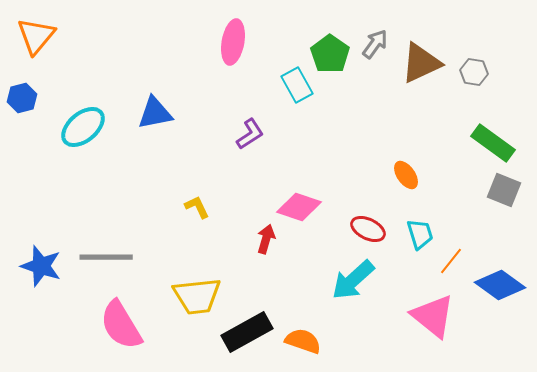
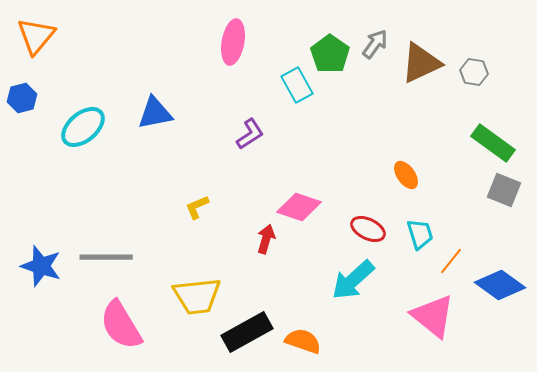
yellow L-shape: rotated 88 degrees counterclockwise
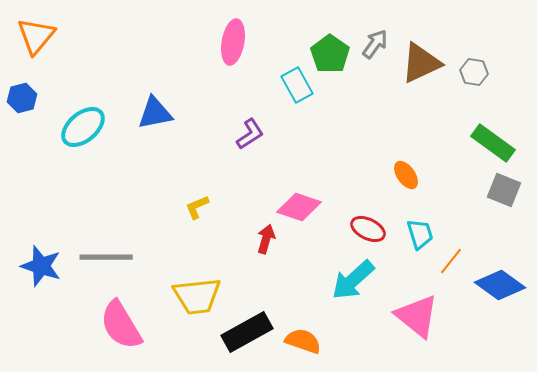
pink triangle: moved 16 px left
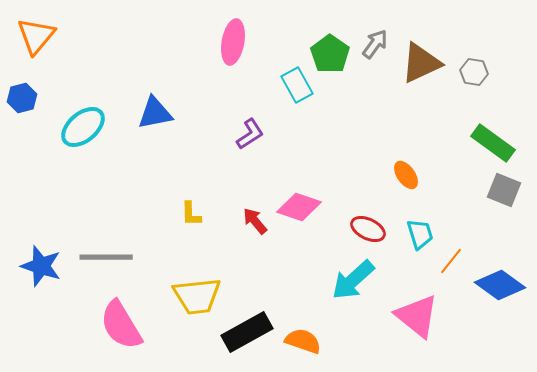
yellow L-shape: moved 6 px left, 7 px down; rotated 68 degrees counterclockwise
red arrow: moved 11 px left, 18 px up; rotated 56 degrees counterclockwise
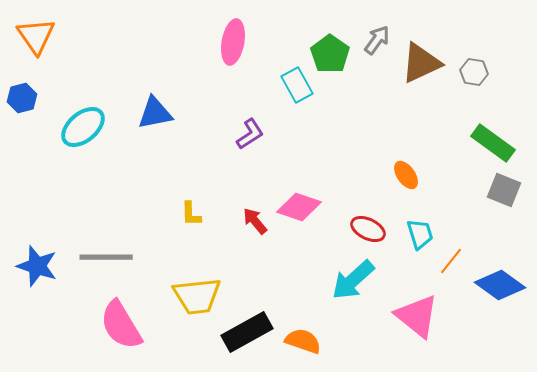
orange triangle: rotated 15 degrees counterclockwise
gray arrow: moved 2 px right, 4 px up
blue star: moved 4 px left
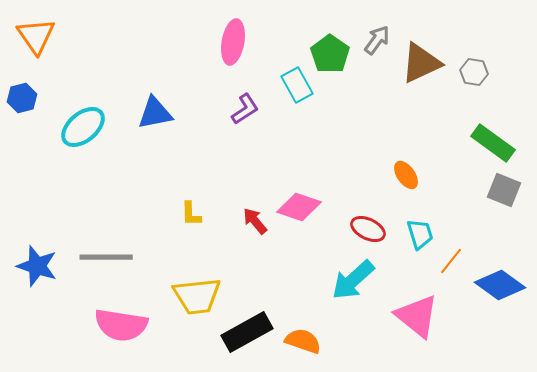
purple L-shape: moved 5 px left, 25 px up
pink semicircle: rotated 50 degrees counterclockwise
